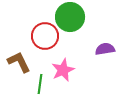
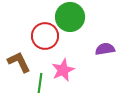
green line: moved 1 px up
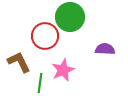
purple semicircle: rotated 12 degrees clockwise
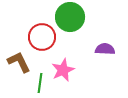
red circle: moved 3 px left, 1 px down
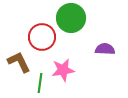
green circle: moved 1 px right, 1 px down
pink star: rotated 15 degrees clockwise
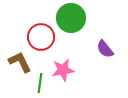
red circle: moved 1 px left
purple semicircle: rotated 132 degrees counterclockwise
brown L-shape: moved 1 px right
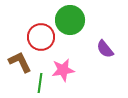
green circle: moved 1 px left, 2 px down
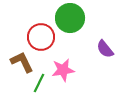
green circle: moved 2 px up
brown L-shape: moved 2 px right
green line: moved 1 px left; rotated 18 degrees clockwise
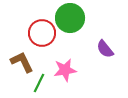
red circle: moved 1 px right, 4 px up
pink star: moved 2 px right
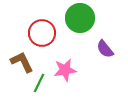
green circle: moved 10 px right
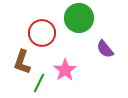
green circle: moved 1 px left
brown L-shape: rotated 135 degrees counterclockwise
pink star: rotated 25 degrees counterclockwise
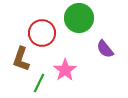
brown L-shape: moved 1 px left, 3 px up
